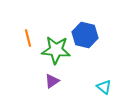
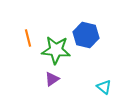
blue hexagon: moved 1 px right
purple triangle: moved 2 px up
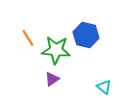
orange line: rotated 18 degrees counterclockwise
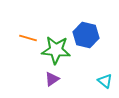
orange line: rotated 42 degrees counterclockwise
cyan triangle: moved 1 px right, 6 px up
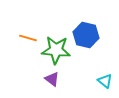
purple triangle: rotated 49 degrees counterclockwise
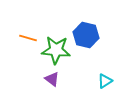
cyan triangle: rotated 49 degrees clockwise
